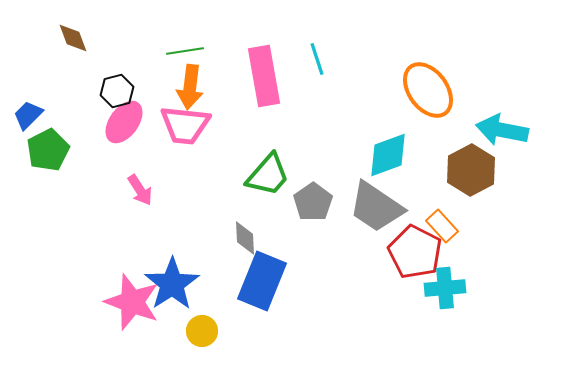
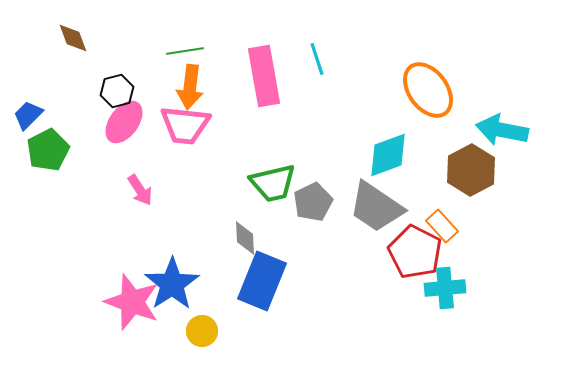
green trapezoid: moved 5 px right, 8 px down; rotated 36 degrees clockwise
gray pentagon: rotated 9 degrees clockwise
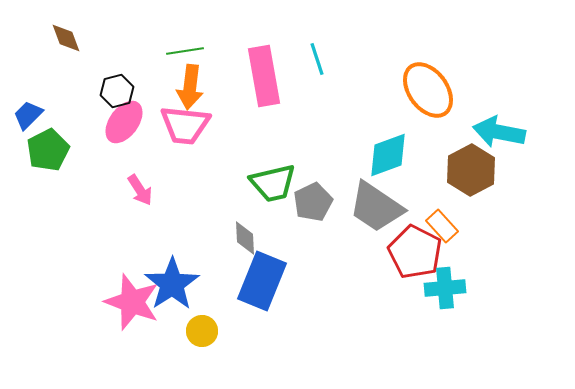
brown diamond: moved 7 px left
cyan arrow: moved 3 px left, 2 px down
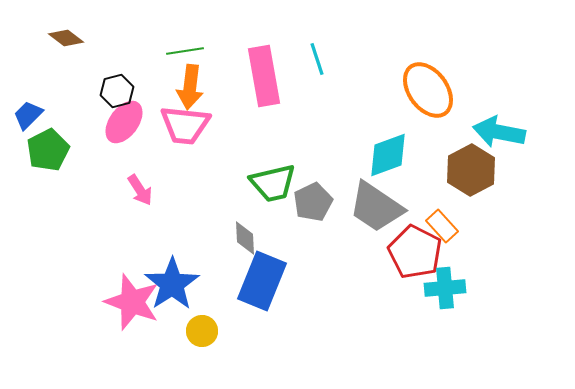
brown diamond: rotated 32 degrees counterclockwise
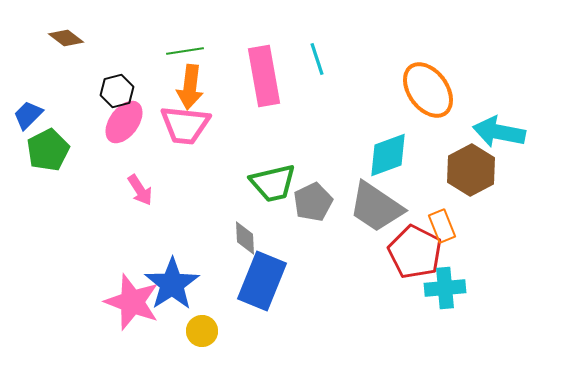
orange rectangle: rotated 20 degrees clockwise
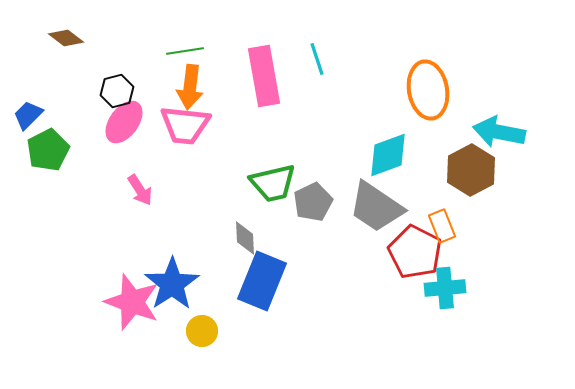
orange ellipse: rotated 26 degrees clockwise
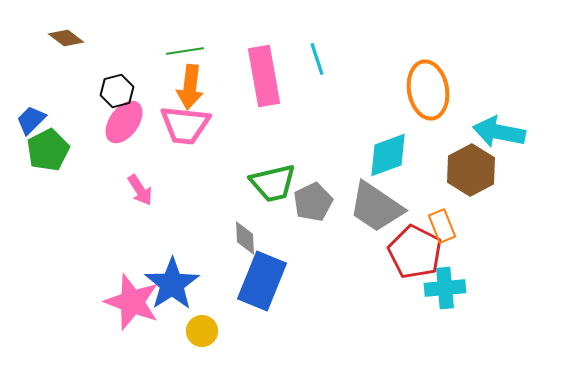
blue trapezoid: moved 3 px right, 5 px down
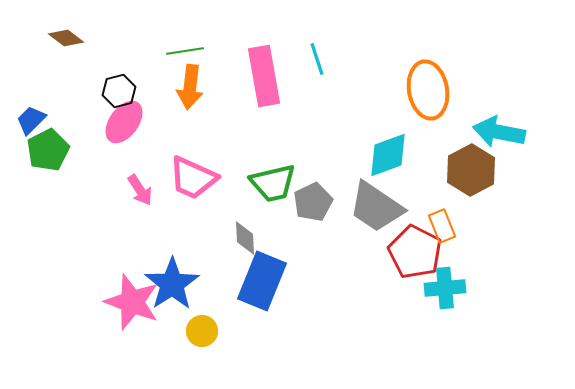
black hexagon: moved 2 px right
pink trapezoid: moved 8 px right, 53 px down; rotated 18 degrees clockwise
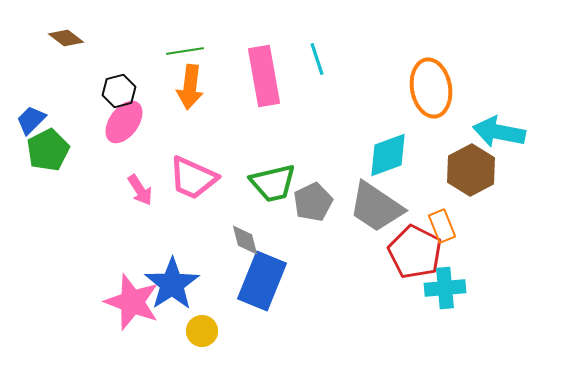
orange ellipse: moved 3 px right, 2 px up
gray diamond: moved 2 px down; rotated 12 degrees counterclockwise
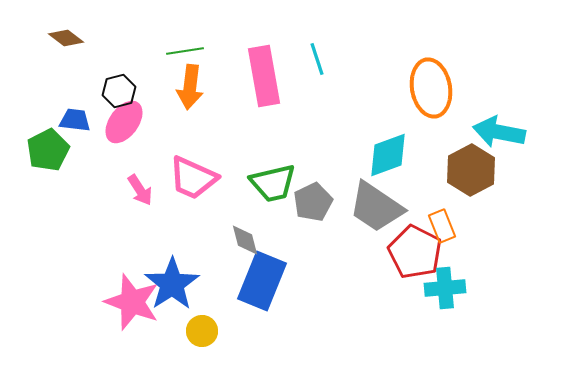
blue trapezoid: moved 44 px right; rotated 52 degrees clockwise
